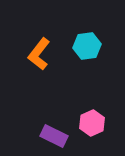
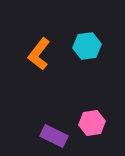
pink hexagon: rotated 15 degrees clockwise
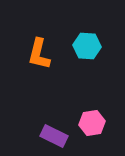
cyan hexagon: rotated 12 degrees clockwise
orange L-shape: rotated 24 degrees counterclockwise
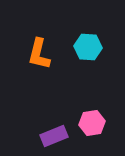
cyan hexagon: moved 1 px right, 1 px down
purple rectangle: rotated 48 degrees counterclockwise
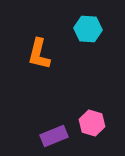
cyan hexagon: moved 18 px up
pink hexagon: rotated 25 degrees clockwise
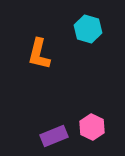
cyan hexagon: rotated 12 degrees clockwise
pink hexagon: moved 4 px down; rotated 10 degrees clockwise
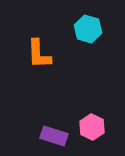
orange L-shape: rotated 16 degrees counterclockwise
purple rectangle: rotated 40 degrees clockwise
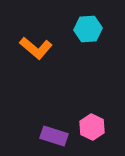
cyan hexagon: rotated 20 degrees counterclockwise
orange L-shape: moved 3 px left, 6 px up; rotated 48 degrees counterclockwise
